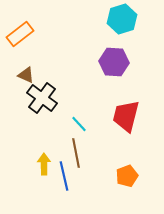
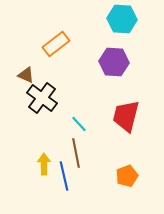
cyan hexagon: rotated 20 degrees clockwise
orange rectangle: moved 36 px right, 10 px down
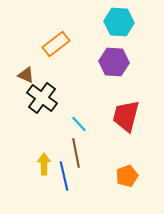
cyan hexagon: moved 3 px left, 3 px down
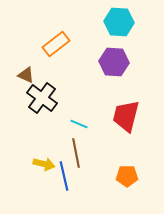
cyan line: rotated 24 degrees counterclockwise
yellow arrow: rotated 105 degrees clockwise
orange pentagon: rotated 20 degrees clockwise
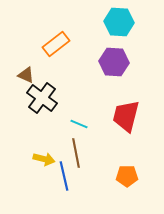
yellow arrow: moved 5 px up
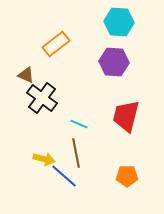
blue line: rotated 36 degrees counterclockwise
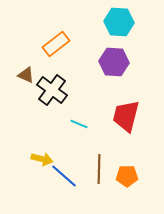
black cross: moved 10 px right, 8 px up
brown line: moved 23 px right, 16 px down; rotated 12 degrees clockwise
yellow arrow: moved 2 px left
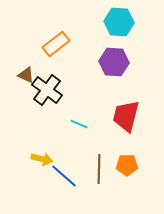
black cross: moved 5 px left
orange pentagon: moved 11 px up
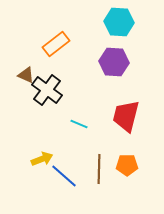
yellow arrow: rotated 35 degrees counterclockwise
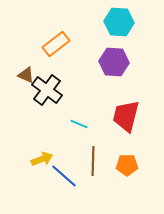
brown line: moved 6 px left, 8 px up
